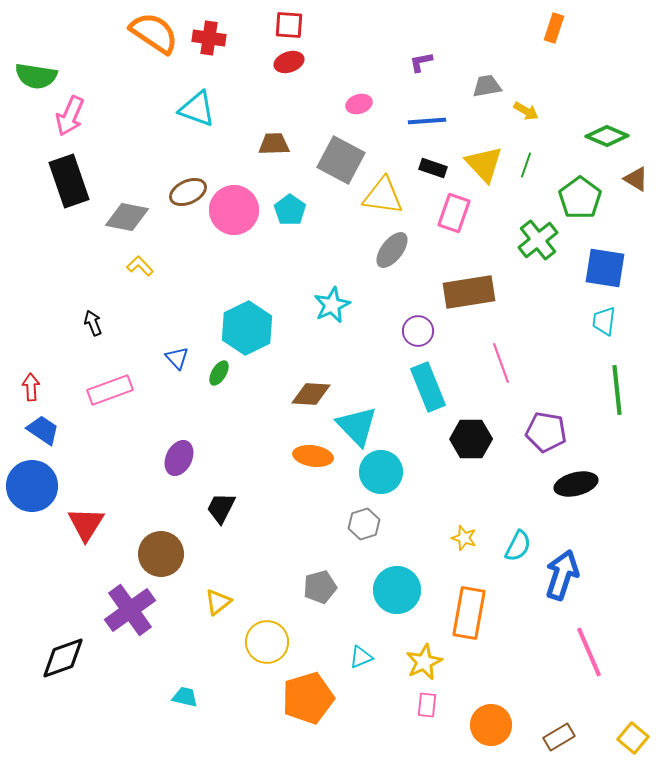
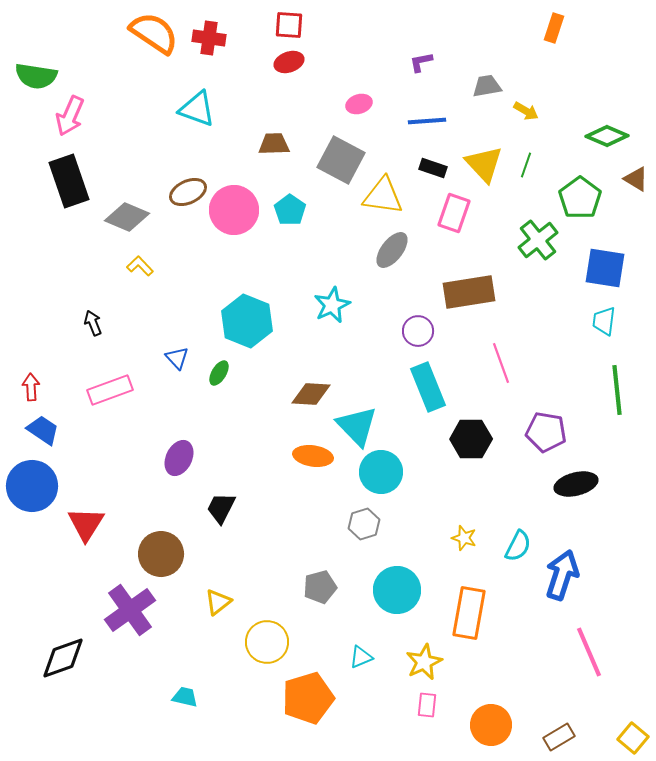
gray diamond at (127, 217): rotated 12 degrees clockwise
cyan hexagon at (247, 328): moved 7 px up; rotated 12 degrees counterclockwise
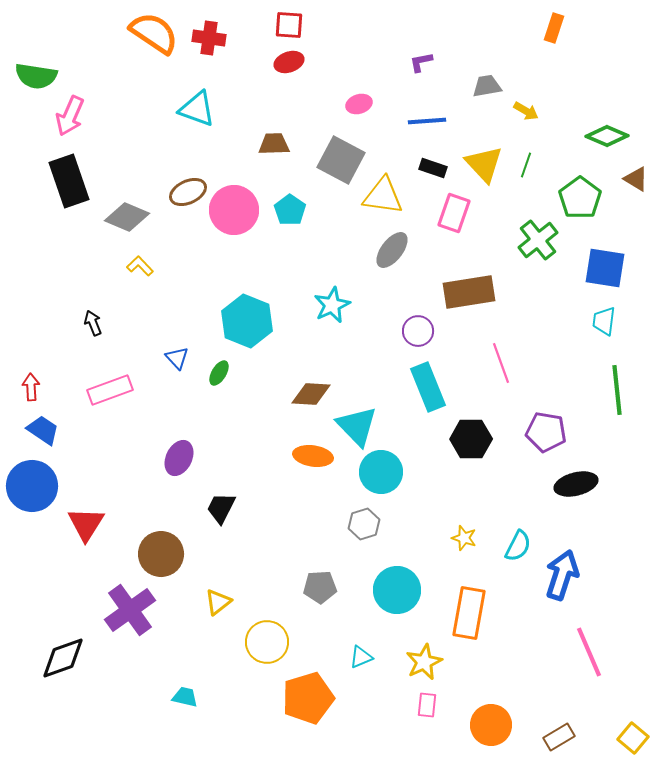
gray pentagon at (320, 587): rotated 12 degrees clockwise
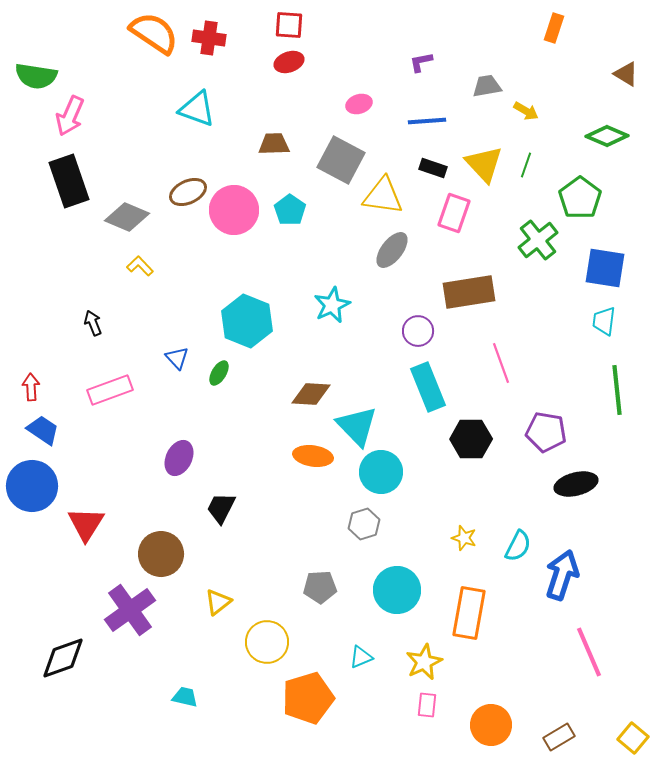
brown triangle at (636, 179): moved 10 px left, 105 px up
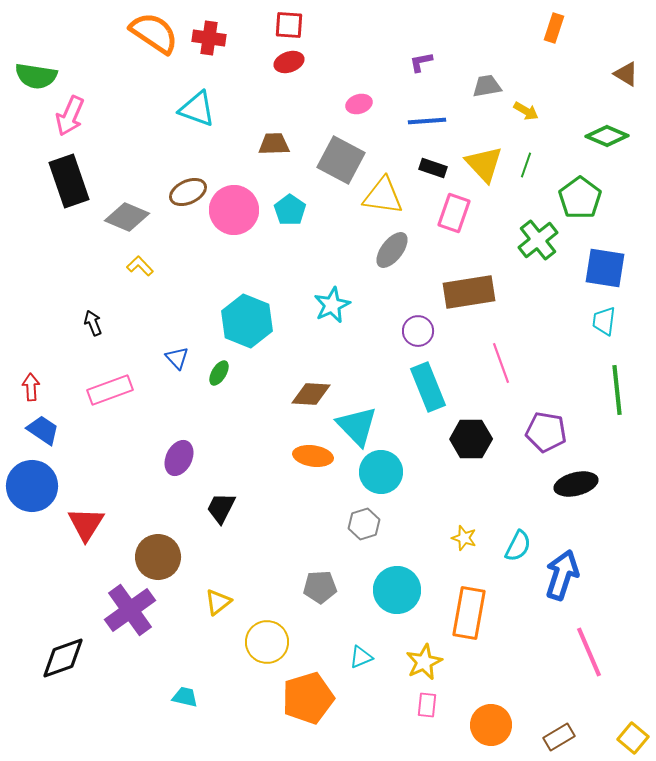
brown circle at (161, 554): moved 3 px left, 3 px down
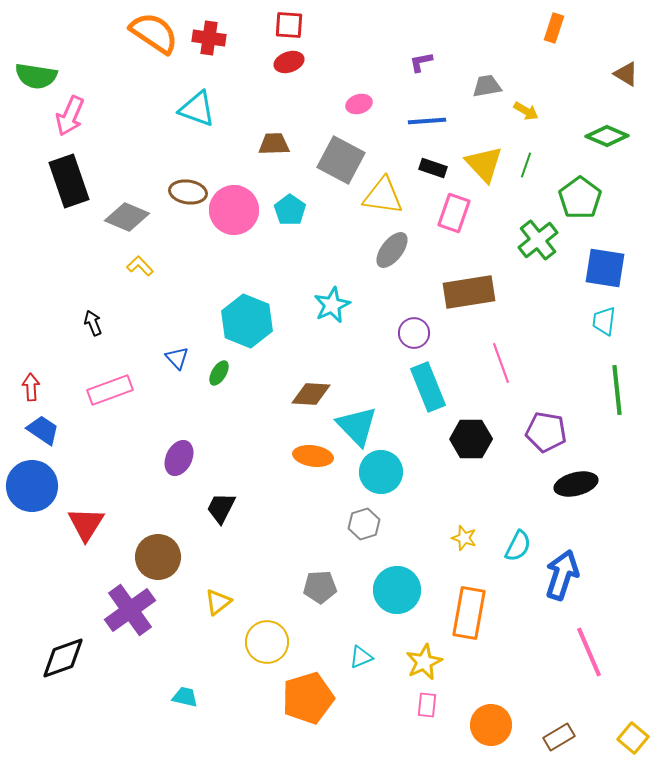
brown ellipse at (188, 192): rotated 33 degrees clockwise
purple circle at (418, 331): moved 4 px left, 2 px down
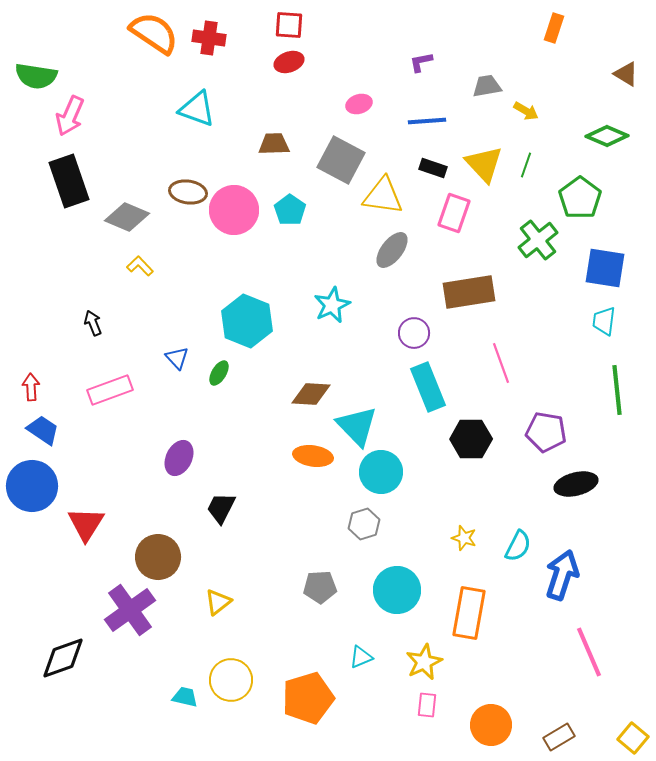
yellow circle at (267, 642): moved 36 px left, 38 px down
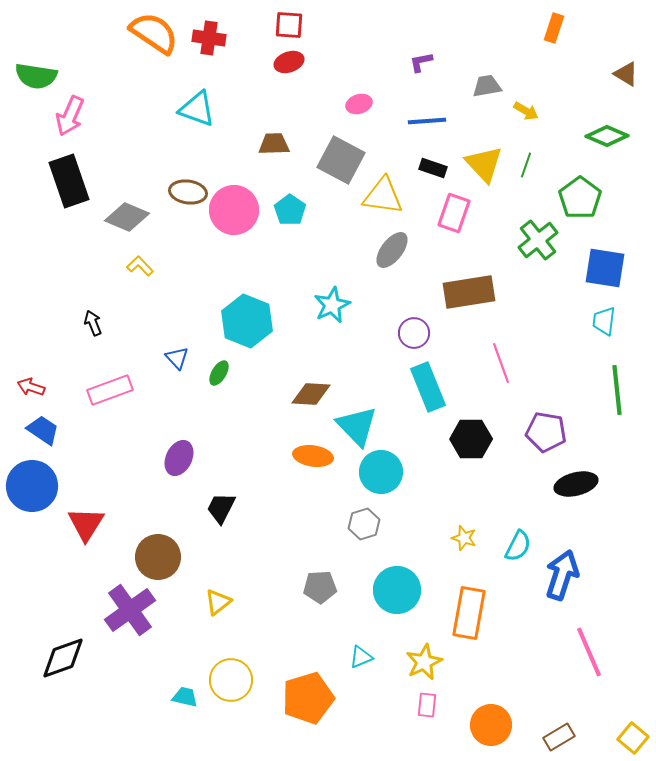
red arrow at (31, 387): rotated 68 degrees counterclockwise
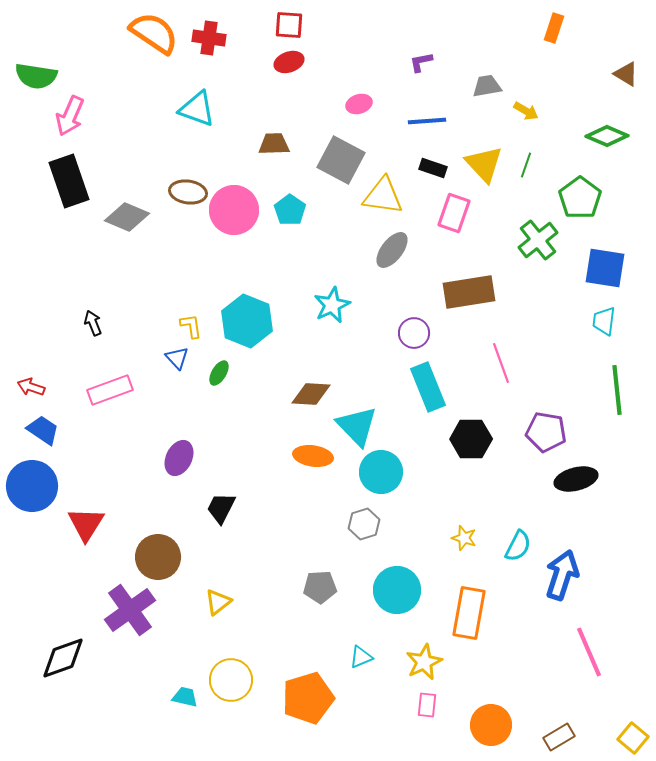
yellow L-shape at (140, 266): moved 51 px right, 60 px down; rotated 36 degrees clockwise
black ellipse at (576, 484): moved 5 px up
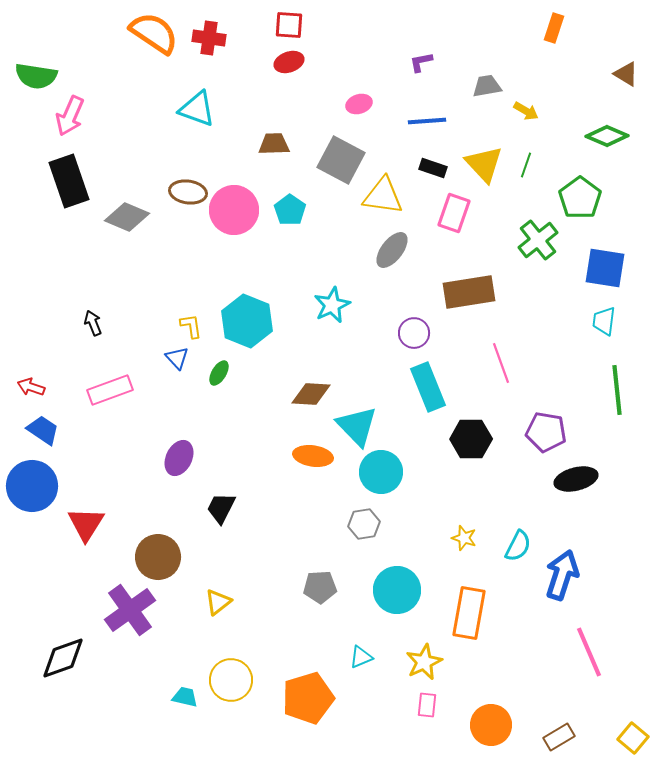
gray hexagon at (364, 524): rotated 8 degrees clockwise
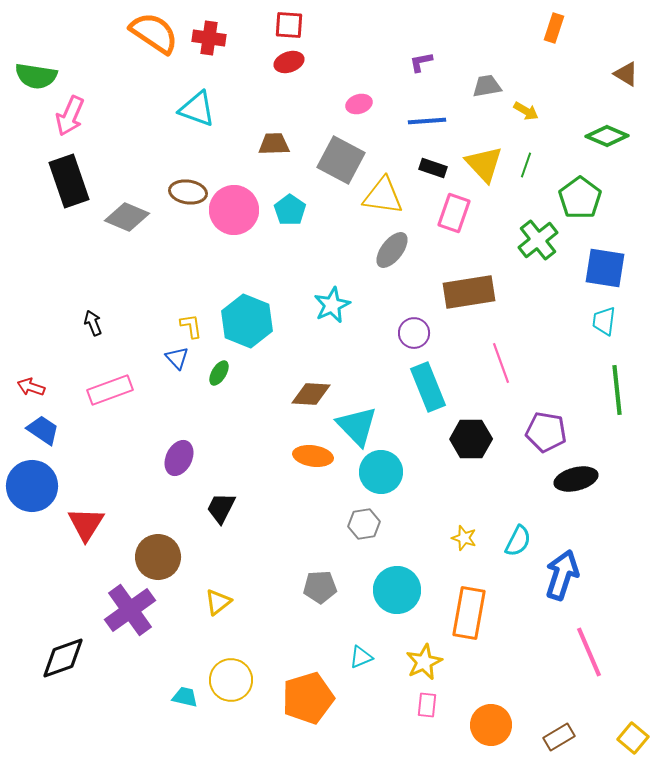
cyan semicircle at (518, 546): moved 5 px up
